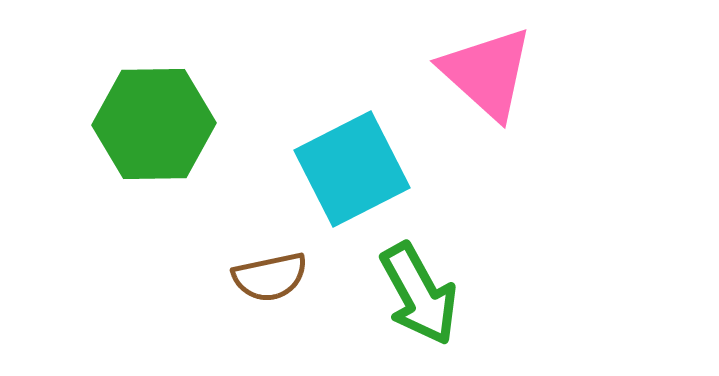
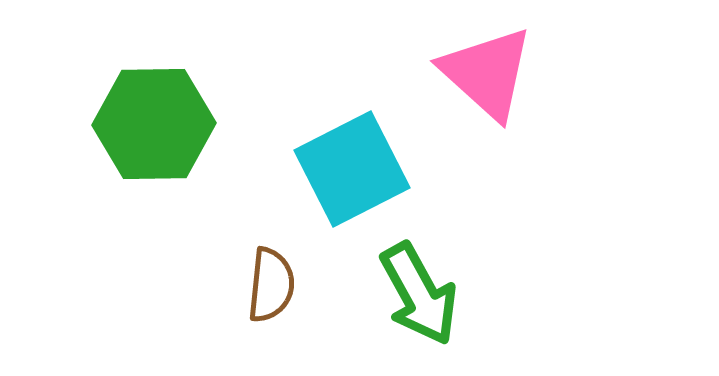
brown semicircle: moved 1 px right, 8 px down; rotated 72 degrees counterclockwise
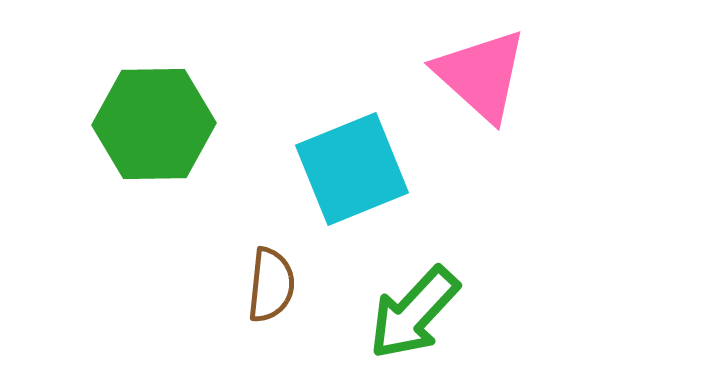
pink triangle: moved 6 px left, 2 px down
cyan square: rotated 5 degrees clockwise
green arrow: moved 5 px left, 19 px down; rotated 72 degrees clockwise
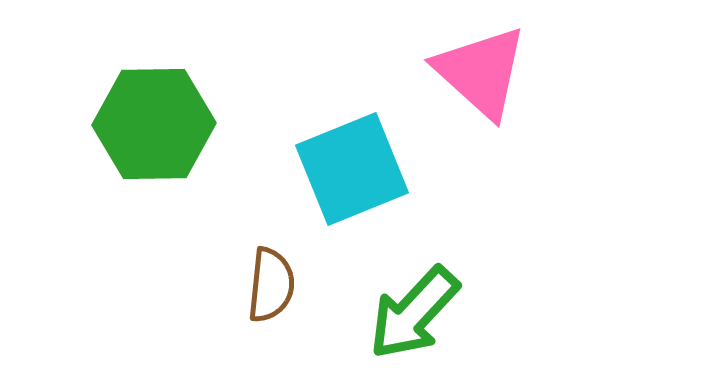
pink triangle: moved 3 px up
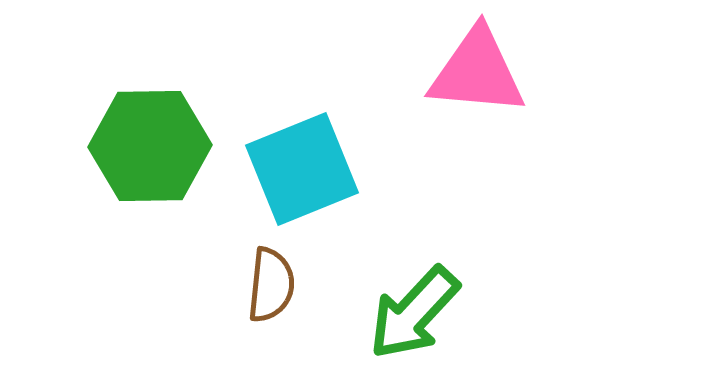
pink triangle: moved 4 px left; rotated 37 degrees counterclockwise
green hexagon: moved 4 px left, 22 px down
cyan square: moved 50 px left
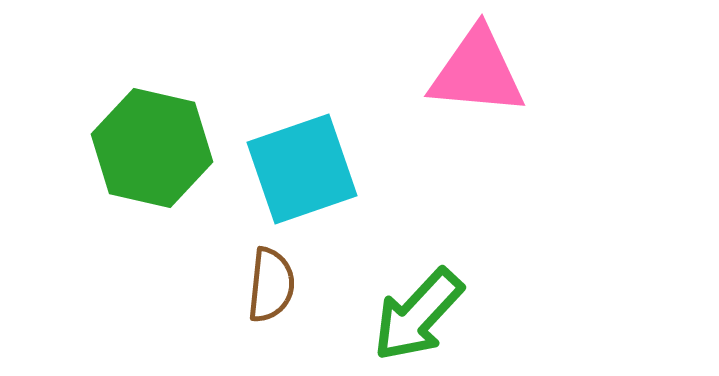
green hexagon: moved 2 px right, 2 px down; rotated 14 degrees clockwise
cyan square: rotated 3 degrees clockwise
green arrow: moved 4 px right, 2 px down
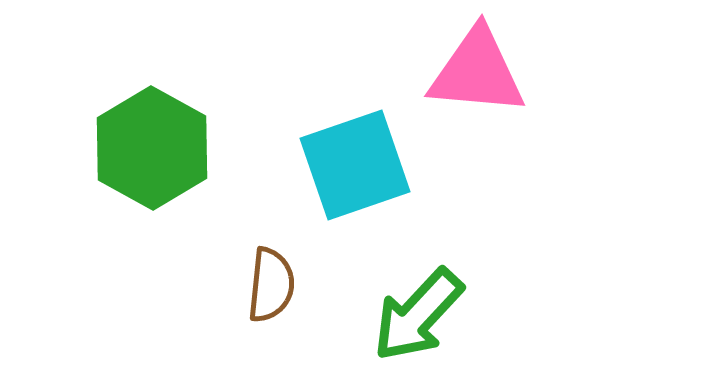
green hexagon: rotated 16 degrees clockwise
cyan square: moved 53 px right, 4 px up
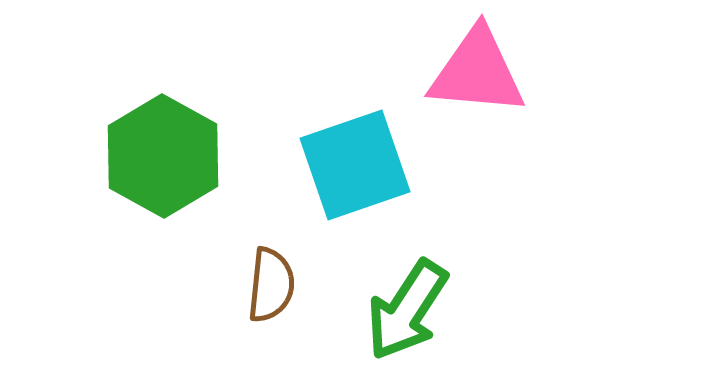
green hexagon: moved 11 px right, 8 px down
green arrow: moved 11 px left, 5 px up; rotated 10 degrees counterclockwise
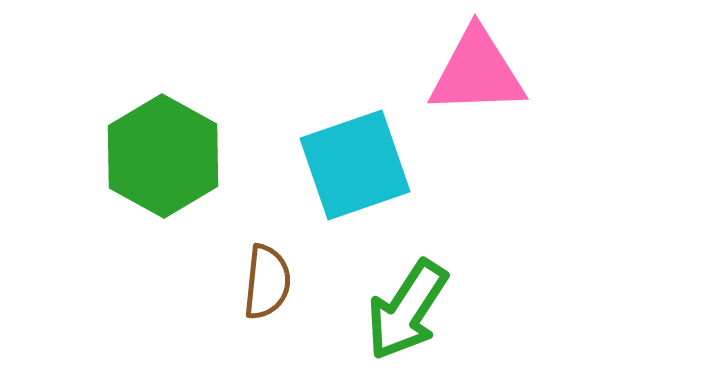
pink triangle: rotated 7 degrees counterclockwise
brown semicircle: moved 4 px left, 3 px up
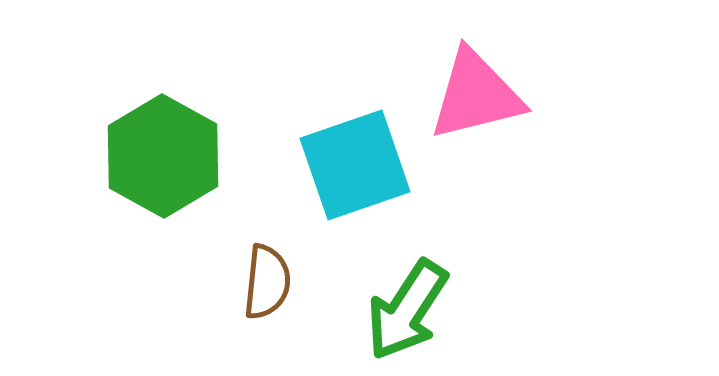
pink triangle: moved 1 px left, 23 px down; rotated 12 degrees counterclockwise
